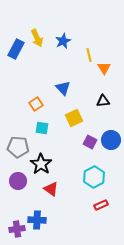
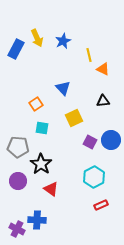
orange triangle: moved 1 px left, 1 px down; rotated 32 degrees counterclockwise
purple cross: rotated 35 degrees clockwise
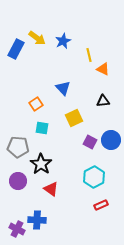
yellow arrow: rotated 30 degrees counterclockwise
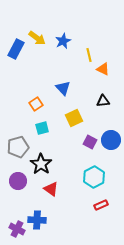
cyan square: rotated 24 degrees counterclockwise
gray pentagon: rotated 20 degrees counterclockwise
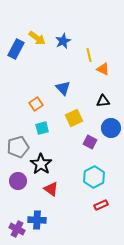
blue circle: moved 12 px up
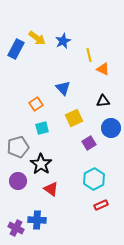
purple square: moved 1 px left, 1 px down; rotated 32 degrees clockwise
cyan hexagon: moved 2 px down
purple cross: moved 1 px left, 1 px up
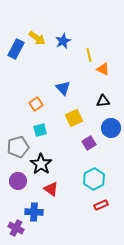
cyan square: moved 2 px left, 2 px down
blue cross: moved 3 px left, 8 px up
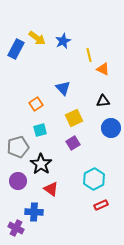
purple square: moved 16 px left
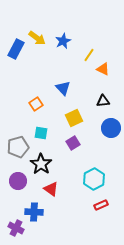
yellow line: rotated 48 degrees clockwise
cyan square: moved 1 px right, 3 px down; rotated 24 degrees clockwise
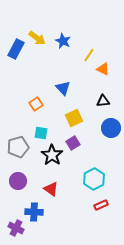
blue star: rotated 21 degrees counterclockwise
black star: moved 11 px right, 9 px up
